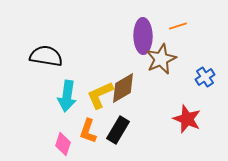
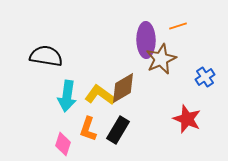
purple ellipse: moved 3 px right, 4 px down
yellow L-shape: rotated 60 degrees clockwise
orange L-shape: moved 2 px up
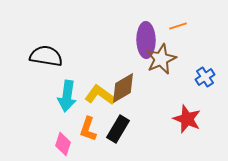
black rectangle: moved 1 px up
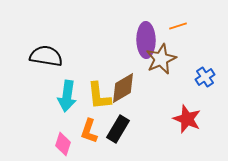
yellow L-shape: moved 1 px left, 1 px down; rotated 132 degrees counterclockwise
orange L-shape: moved 1 px right, 2 px down
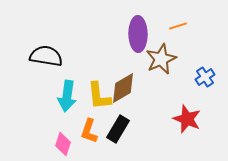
purple ellipse: moved 8 px left, 6 px up
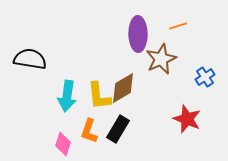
black semicircle: moved 16 px left, 3 px down
